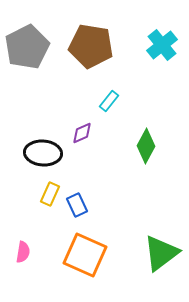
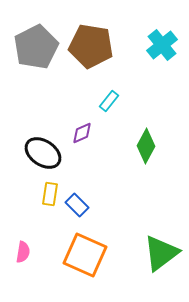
gray pentagon: moved 9 px right
black ellipse: rotated 30 degrees clockwise
yellow rectangle: rotated 15 degrees counterclockwise
blue rectangle: rotated 20 degrees counterclockwise
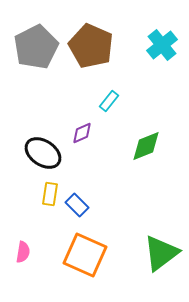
brown pentagon: rotated 15 degrees clockwise
green diamond: rotated 40 degrees clockwise
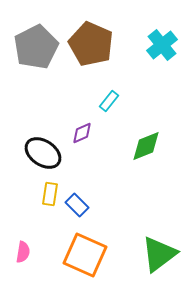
brown pentagon: moved 2 px up
green triangle: moved 2 px left, 1 px down
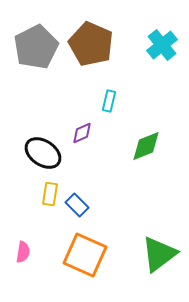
cyan rectangle: rotated 25 degrees counterclockwise
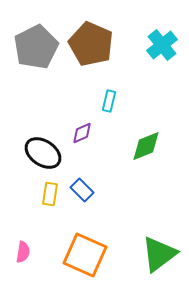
blue rectangle: moved 5 px right, 15 px up
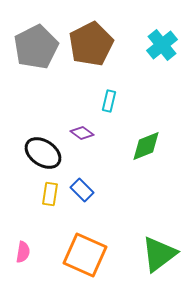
brown pentagon: rotated 21 degrees clockwise
purple diamond: rotated 60 degrees clockwise
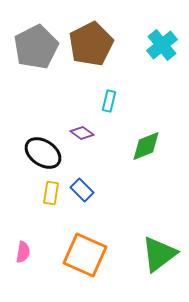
yellow rectangle: moved 1 px right, 1 px up
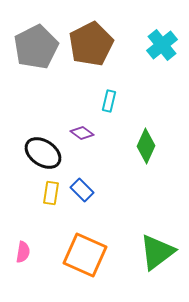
green diamond: rotated 44 degrees counterclockwise
green triangle: moved 2 px left, 2 px up
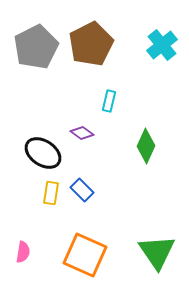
green triangle: rotated 27 degrees counterclockwise
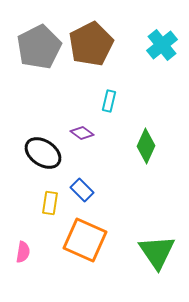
gray pentagon: moved 3 px right
yellow rectangle: moved 1 px left, 10 px down
orange square: moved 15 px up
